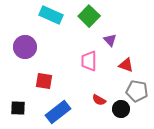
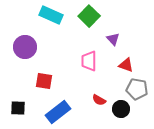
purple triangle: moved 3 px right, 1 px up
gray pentagon: moved 2 px up
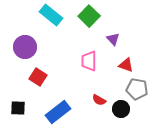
cyan rectangle: rotated 15 degrees clockwise
red square: moved 6 px left, 4 px up; rotated 24 degrees clockwise
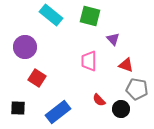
green square: moved 1 px right; rotated 30 degrees counterclockwise
red square: moved 1 px left, 1 px down
red semicircle: rotated 16 degrees clockwise
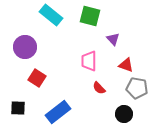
gray pentagon: moved 1 px up
red semicircle: moved 12 px up
black circle: moved 3 px right, 5 px down
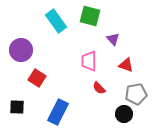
cyan rectangle: moved 5 px right, 6 px down; rotated 15 degrees clockwise
purple circle: moved 4 px left, 3 px down
gray pentagon: moved 1 px left, 6 px down; rotated 20 degrees counterclockwise
black square: moved 1 px left, 1 px up
blue rectangle: rotated 25 degrees counterclockwise
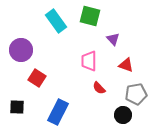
black circle: moved 1 px left, 1 px down
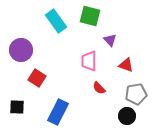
purple triangle: moved 3 px left, 1 px down
black circle: moved 4 px right, 1 px down
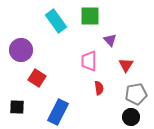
green square: rotated 15 degrees counterclockwise
red triangle: rotated 42 degrees clockwise
red semicircle: rotated 144 degrees counterclockwise
black circle: moved 4 px right, 1 px down
